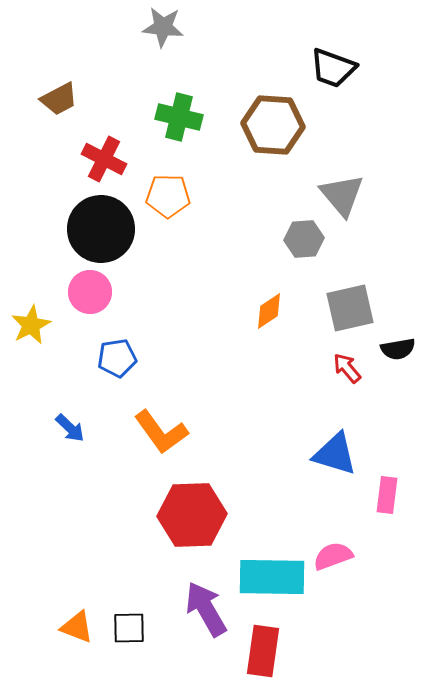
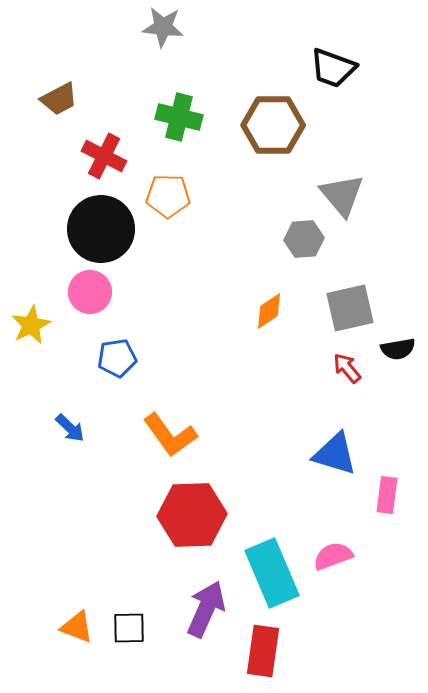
brown hexagon: rotated 4 degrees counterclockwise
red cross: moved 3 px up
orange L-shape: moved 9 px right, 3 px down
cyan rectangle: moved 4 px up; rotated 66 degrees clockwise
purple arrow: rotated 54 degrees clockwise
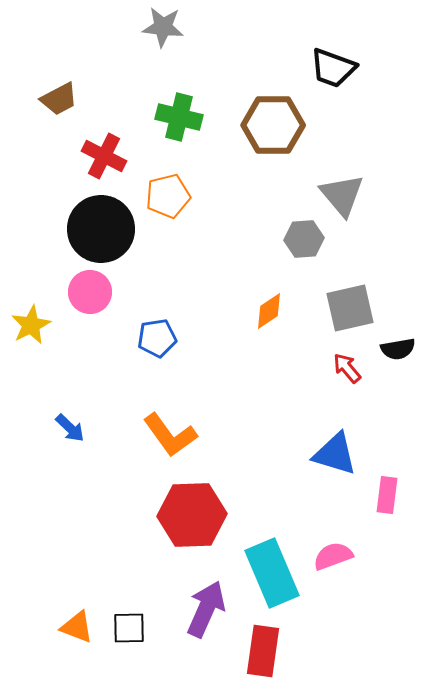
orange pentagon: rotated 15 degrees counterclockwise
blue pentagon: moved 40 px right, 20 px up
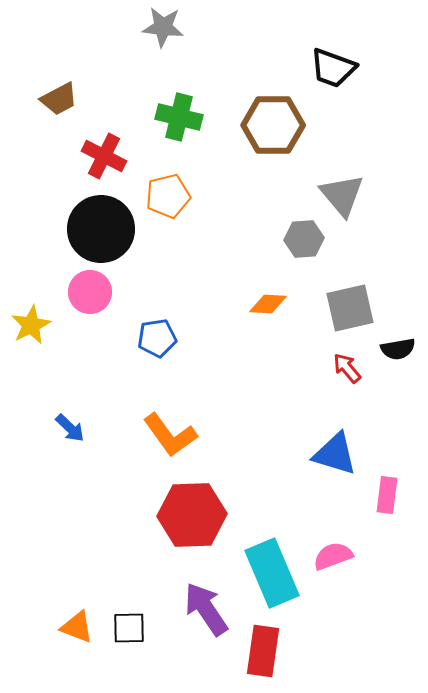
orange diamond: moved 1 px left, 7 px up; rotated 36 degrees clockwise
purple arrow: rotated 58 degrees counterclockwise
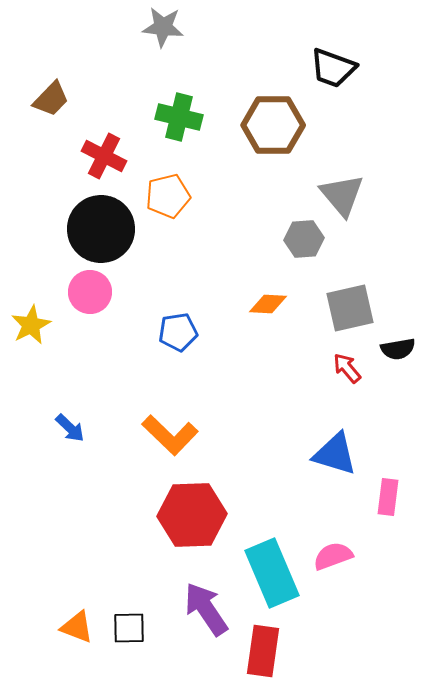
brown trapezoid: moved 8 px left; rotated 18 degrees counterclockwise
blue pentagon: moved 21 px right, 6 px up
orange L-shape: rotated 10 degrees counterclockwise
pink rectangle: moved 1 px right, 2 px down
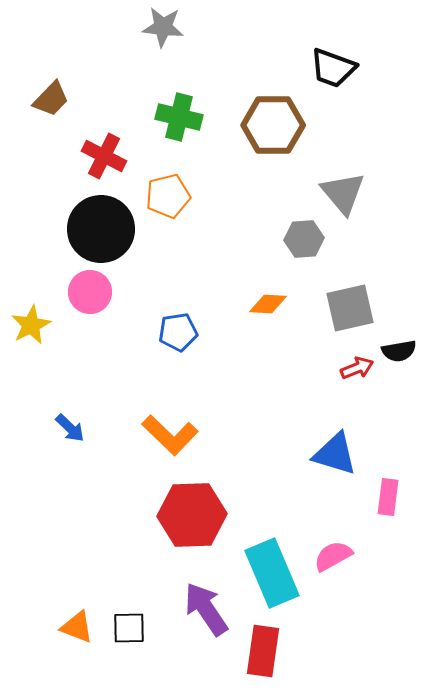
gray triangle: moved 1 px right, 2 px up
black semicircle: moved 1 px right, 2 px down
red arrow: moved 10 px right; rotated 108 degrees clockwise
pink semicircle: rotated 9 degrees counterclockwise
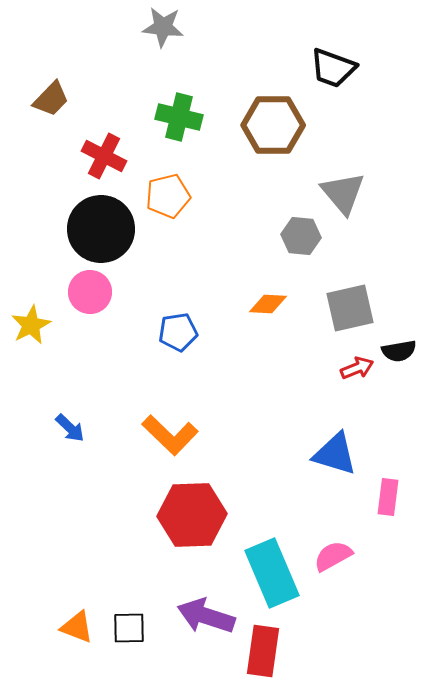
gray hexagon: moved 3 px left, 3 px up; rotated 9 degrees clockwise
purple arrow: moved 7 px down; rotated 38 degrees counterclockwise
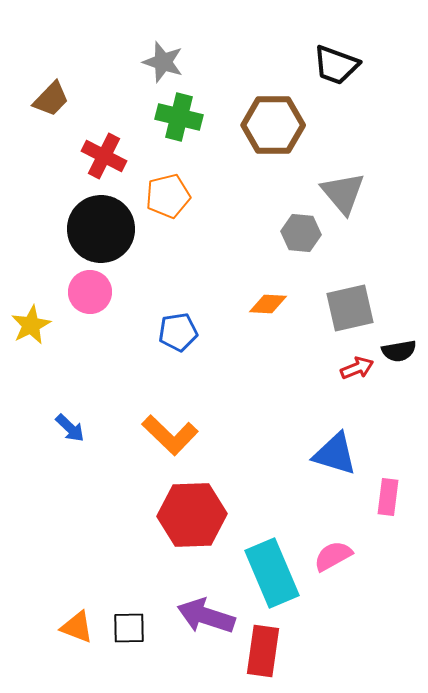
gray star: moved 35 px down; rotated 12 degrees clockwise
black trapezoid: moved 3 px right, 3 px up
gray hexagon: moved 3 px up
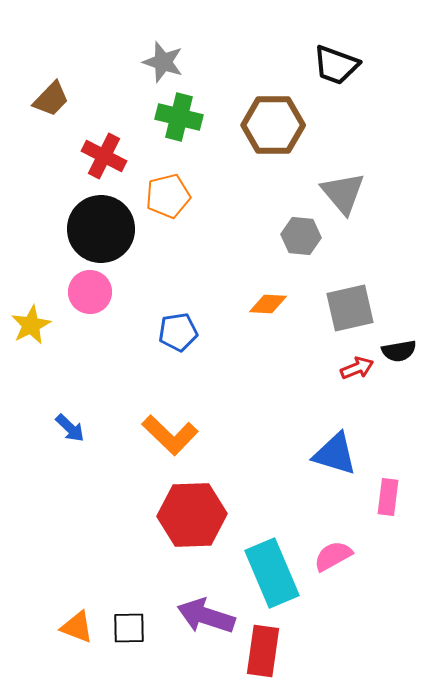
gray hexagon: moved 3 px down
